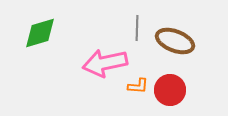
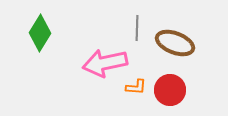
green diamond: rotated 42 degrees counterclockwise
brown ellipse: moved 2 px down
orange L-shape: moved 2 px left, 1 px down
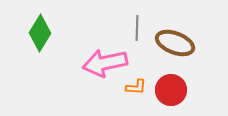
red circle: moved 1 px right
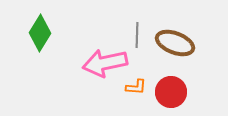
gray line: moved 7 px down
red circle: moved 2 px down
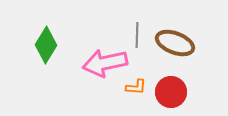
green diamond: moved 6 px right, 12 px down
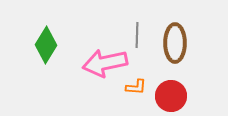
brown ellipse: rotated 69 degrees clockwise
red circle: moved 4 px down
